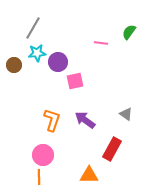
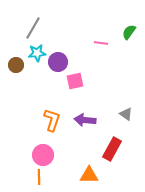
brown circle: moved 2 px right
purple arrow: rotated 30 degrees counterclockwise
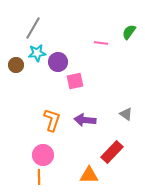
red rectangle: moved 3 px down; rotated 15 degrees clockwise
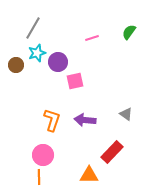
pink line: moved 9 px left, 5 px up; rotated 24 degrees counterclockwise
cyan star: rotated 12 degrees counterclockwise
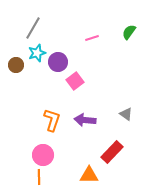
pink square: rotated 24 degrees counterclockwise
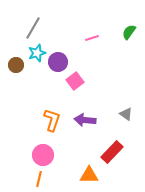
orange line: moved 2 px down; rotated 14 degrees clockwise
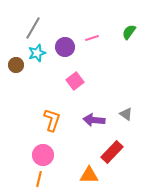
purple circle: moved 7 px right, 15 px up
purple arrow: moved 9 px right
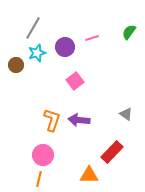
purple arrow: moved 15 px left
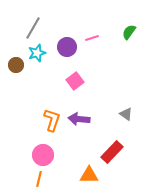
purple circle: moved 2 px right
purple arrow: moved 1 px up
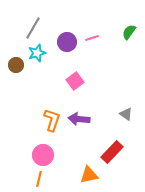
purple circle: moved 5 px up
orange triangle: rotated 12 degrees counterclockwise
